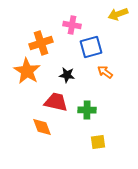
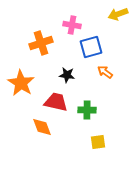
orange star: moved 6 px left, 12 px down
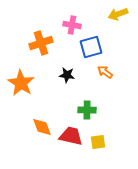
red trapezoid: moved 15 px right, 34 px down
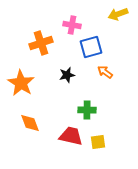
black star: rotated 21 degrees counterclockwise
orange diamond: moved 12 px left, 4 px up
